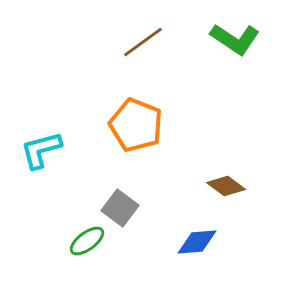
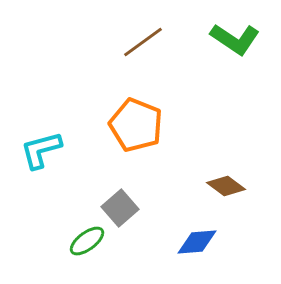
gray square: rotated 12 degrees clockwise
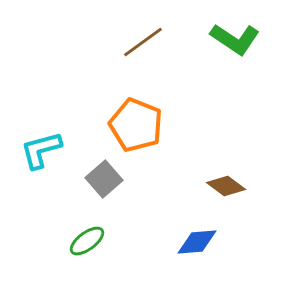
gray square: moved 16 px left, 29 px up
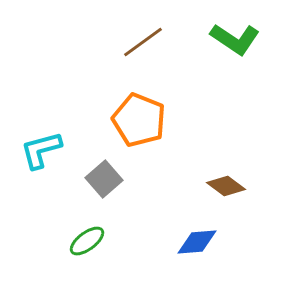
orange pentagon: moved 3 px right, 5 px up
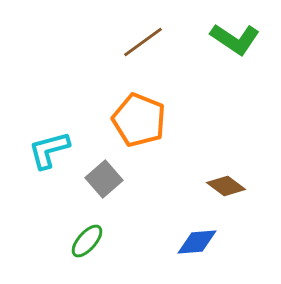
cyan L-shape: moved 8 px right
green ellipse: rotated 12 degrees counterclockwise
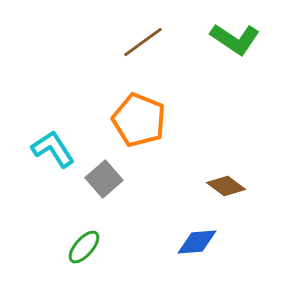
cyan L-shape: moved 4 px right, 1 px up; rotated 72 degrees clockwise
green ellipse: moved 3 px left, 6 px down
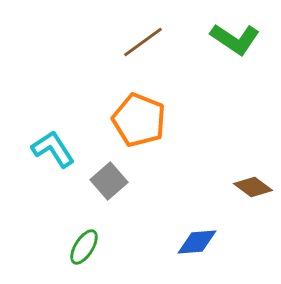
gray square: moved 5 px right, 2 px down
brown diamond: moved 27 px right, 1 px down
green ellipse: rotated 9 degrees counterclockwise
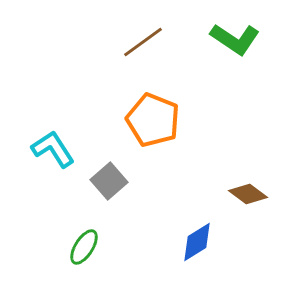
orange pentagon: moved 14 px right
brown diamond: moved 5 px left, 7 px down
blue diamond: rotated 27 degrees counterclockwise
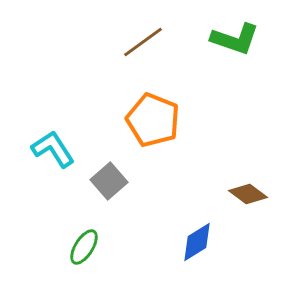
green L-shape: rotated 15 degrees counterclockwise
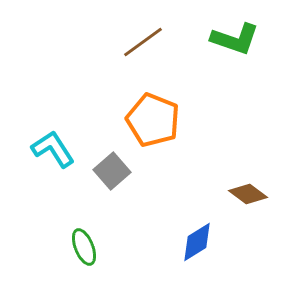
gray square: moved 3 px right, 10 px up
green ellipse: rotated 54 degrees counterclockwise
